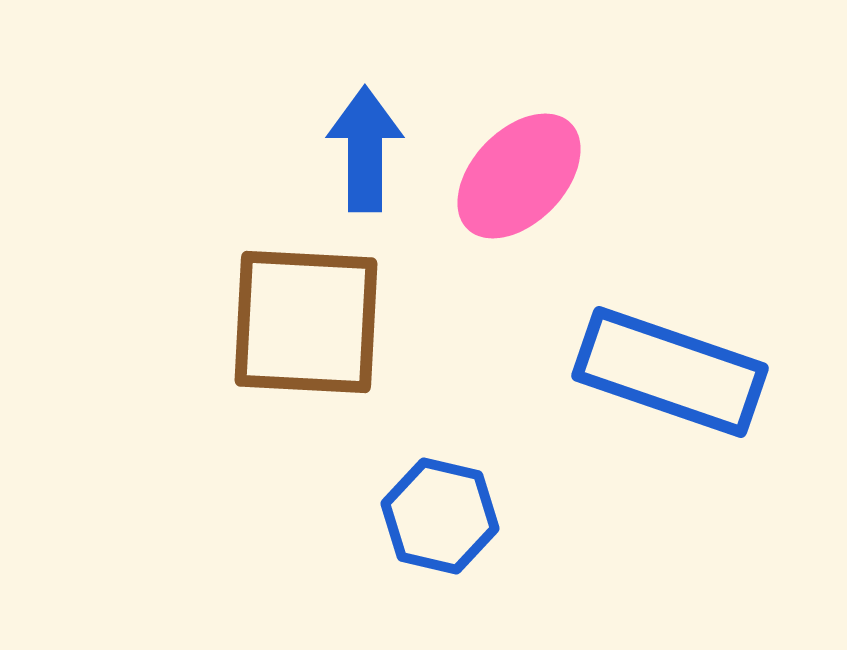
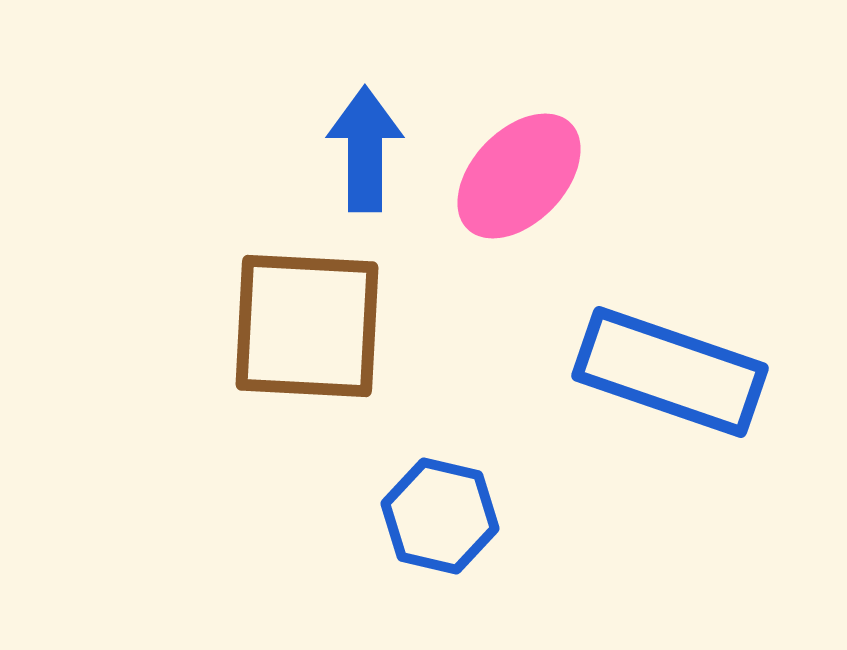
brown square: moved 1 px right, 4 px down
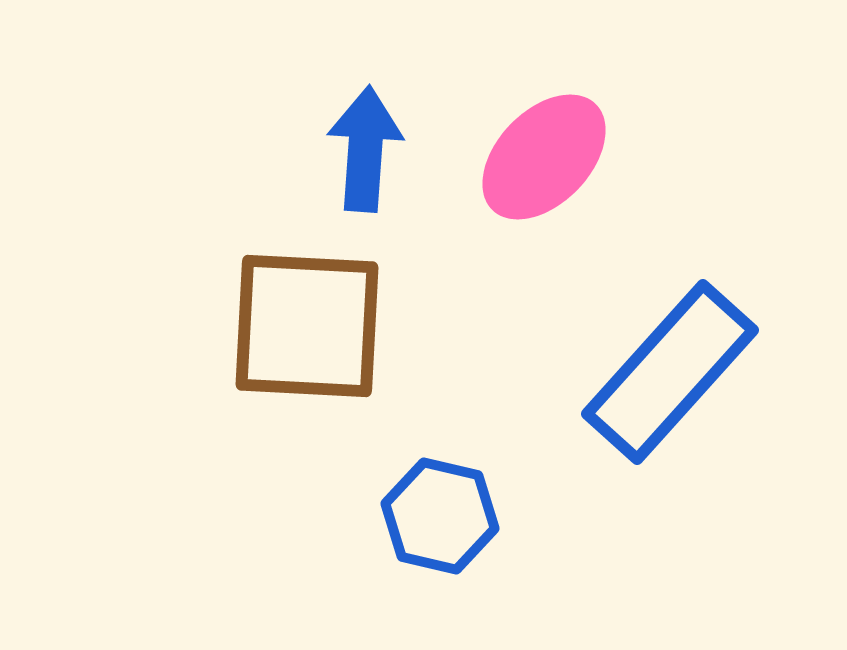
blue arrow: rotated 4 degrees clockwise
pink ellipse: moved 25 px right, 19 px up
blue rectangle: rotated 67 degrees counterclockwise
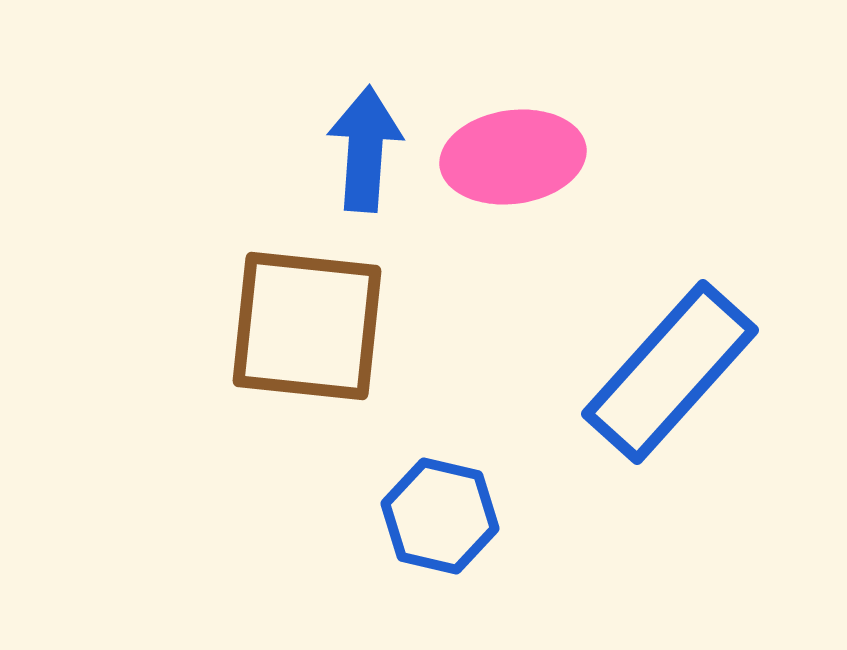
pink ellipse: moved 31 px left; rotated 38 degrees clockwise
brown square: rotated 3 degrees clockwise
